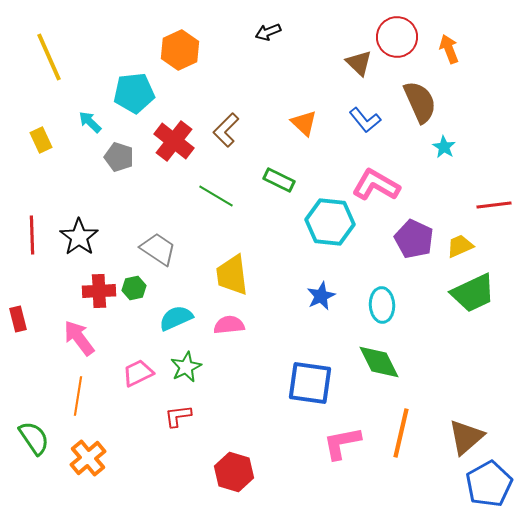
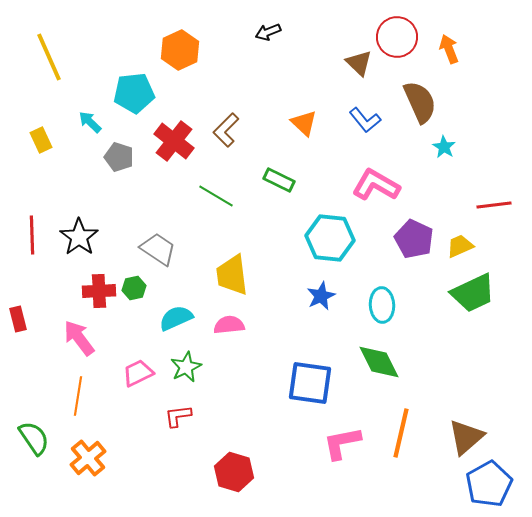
cyan hexagon at (330, 222): moved 16 px down
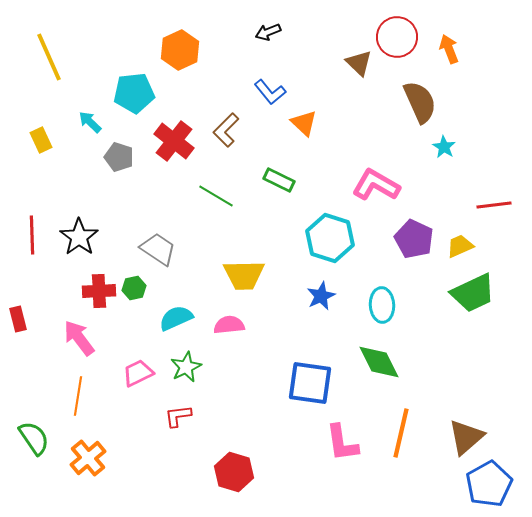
blue L-shape at (365, 120): moved 95 px left, 28 px up
cyan hexagon at (330, 238): rotated 12 degrees clockwise
yellow trapezoid at (232, 275): moved 12 px right; rotated 84 degrees counterclockwise
pink L-shape at (342, 443): rotated 87 degrees counterclockwise
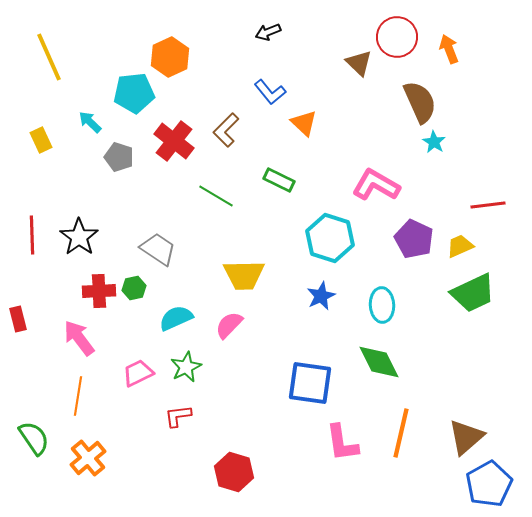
orange hexagon at (180, 50): moved 10 px left, 7 px down
cyan star at (444, 147): moved 10 px left, 5 px up
red line at (494, 205): moved 6 px left
pink semicircle at (229, 325): rotated 40 degrees counterclockwise
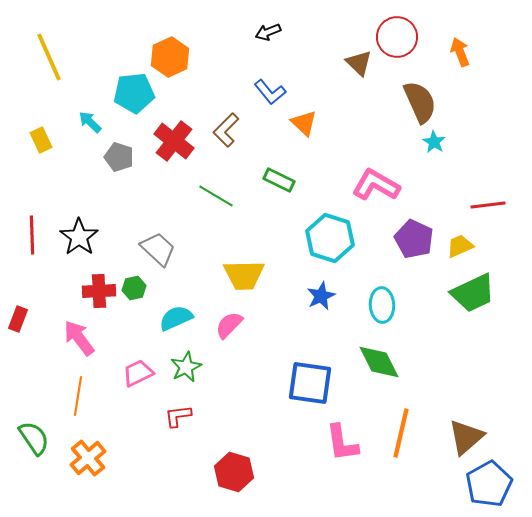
orange arrow at (449, 49): moved 11 px right, 3 px down
gray trapezoid at (158, 249): rotated 9 degrees clockwise
red rectangle at (18, 319): rotated 35 degrees clockwise
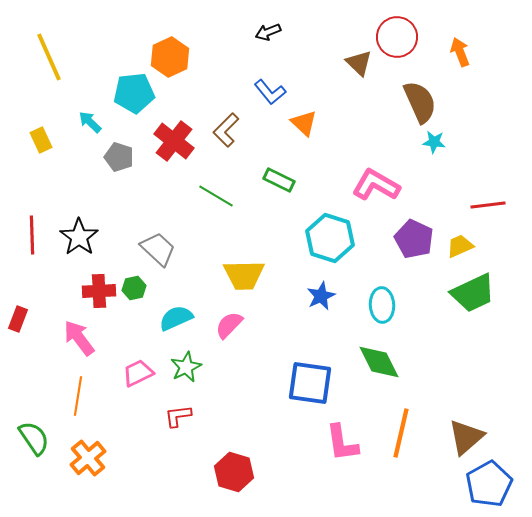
cyan star at (434, 142): rotated 25 degrees counterclockwise
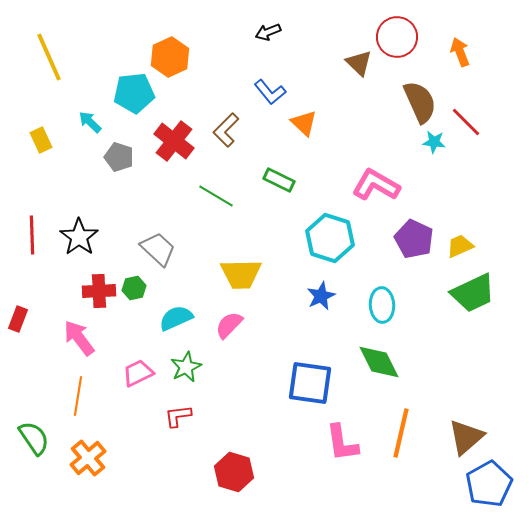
red line at (488, 205): moved 22 px left, 83 px up; rotated 52 degrees clockwise
yellow trapezoid at (244, 275): moved 3 px left, 1 px up
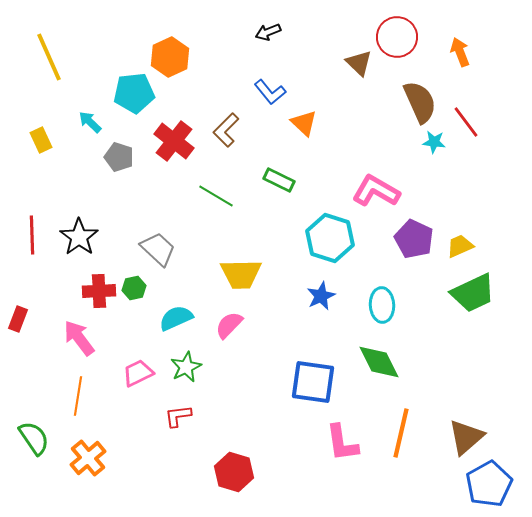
red line at (466, 122): rotated 8 degrees clockwise
pink L-shape at (376, 185): moved 6 px down
blue square at (310, 383): moved 3 px right, 1 px up
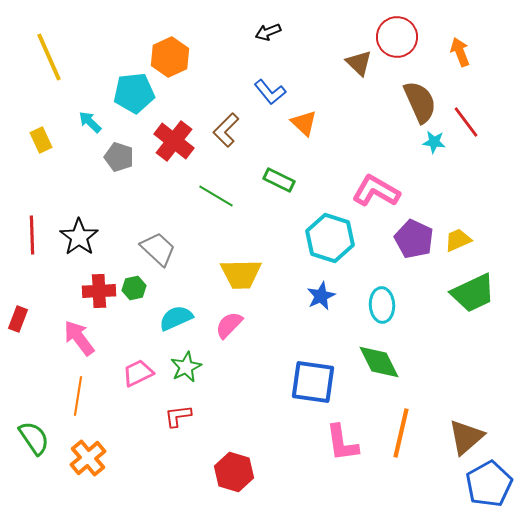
yellow trapezoid at (460, 246): moved 2 px left, 6 px up
